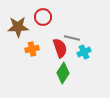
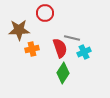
red circle: moved 2 px right, 4 px up
brown star: moved 1 px right, 3 px down
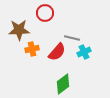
red semicircle: moved 3 px left, 4 px down; rotated 60 degrees clockwise
green diamond: moved 11 px down; rotated 20 degrees clockwise
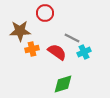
brown star: moved 1 px right, 1 px down
gray line: rotated 14 degrees clockwise
red semicircle: rotated 96 degrees counterclockwise
green diamond: rotated 20 degrees clockwise
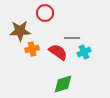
gray line: rotated 28 degrees counterclockwise
red semicircle: moved 1 px right
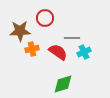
red circle: moved 5 px down
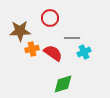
red circle: moved 5 px right
red semicircle: moved 5 px left, 1 px down
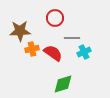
red circle: moved 5 px right
